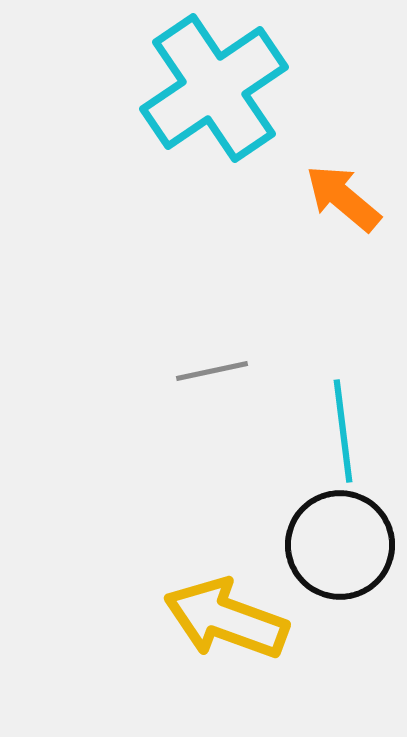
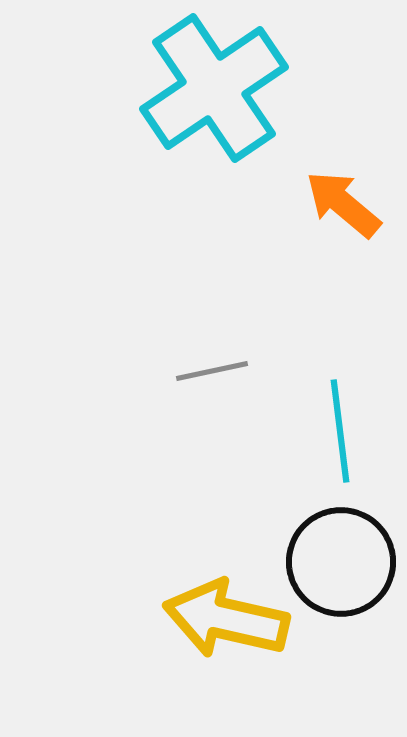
orange arrow: moved 6 px down
cyan line: moved 3 px left
black circle: moved 1 px right, 17 px down
yellow arrow: rotated 7 degrees counterclockwise
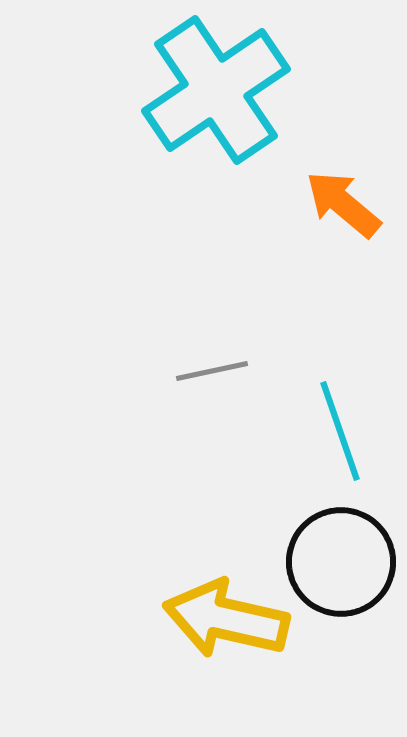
cyan cross: moved 2 px right, 2 px down
cyan line: rotated 12 degrees counterclockwise
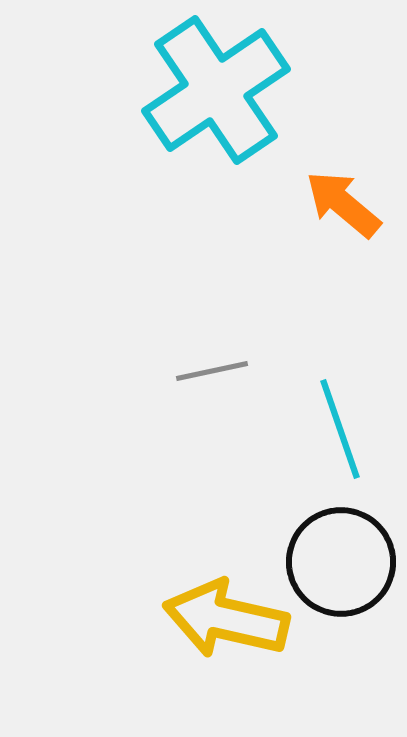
cyan line: moved 2 px up
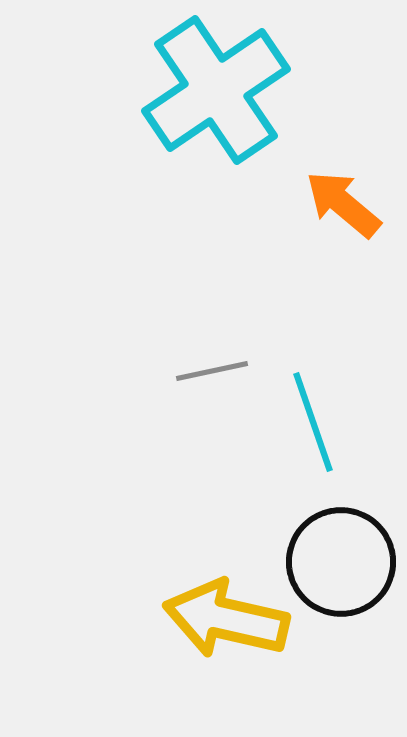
cyan line: moved 27 px left, 7 px up
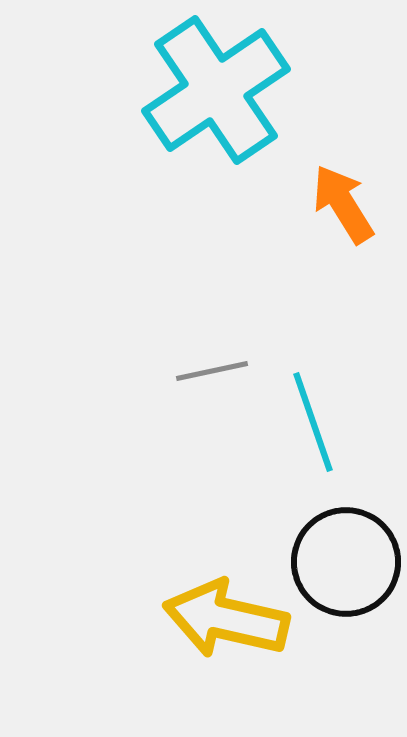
orange arrow: rotated 18 degrees clockwise
black circle: moved 5 px right
